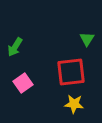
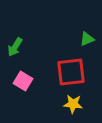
green triangle: rotated 35 degrees clockwise
pink square: moved 2 px up; rotated 24 degrees counterclockwise
yellow star: moved 1 px left
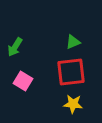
green triangle: moved 14 px left, 3 px down
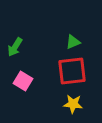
red square: moved 1 px right, 1 px up
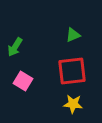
green triangle: moved 7 px up
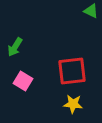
green triangle: moved 18 px right, 24 px up; rotated 49 degrees clockwise
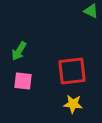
green arrow: moved 4 px right, 4 px down
pink square: rotated 24 degrees counterclockwise
